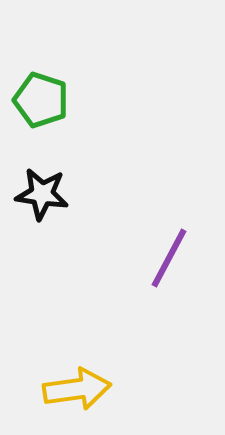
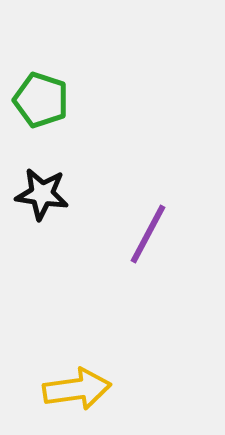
purple line: moved 21 px left, 24 px up
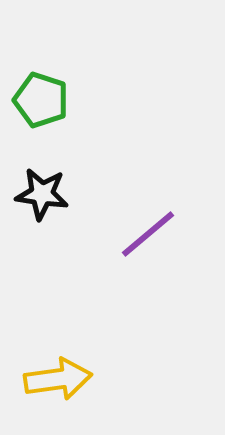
purple line: rotated 22 degrees clockwise
yellow arrow: moved 19 px left, 10 px up
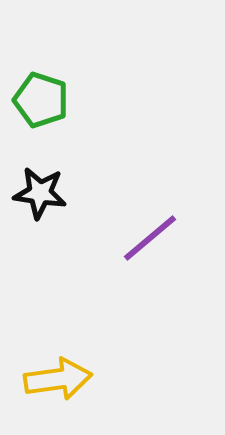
black star: moved 2 px left, 1 px up
purple line: moved 2 px right, 4 px down
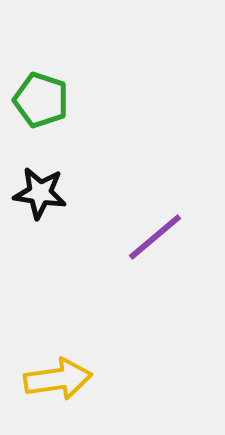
purple line: moved 5 px right, 1 px up
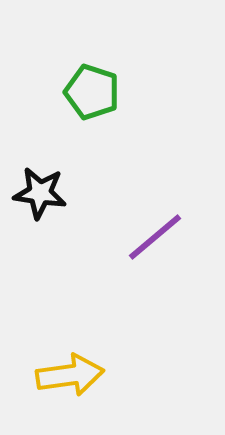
green pentagon: moved 51 px right, 8 px up
yellow arrow: moved 12 px right, 4 px up
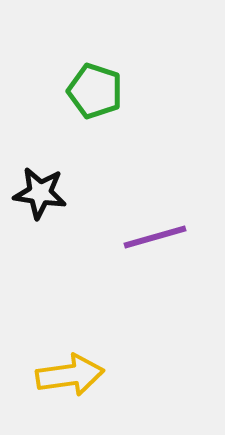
green pentagon: moved 3 px right, 1 px up
purple line: rotated 24 degrees clockwise
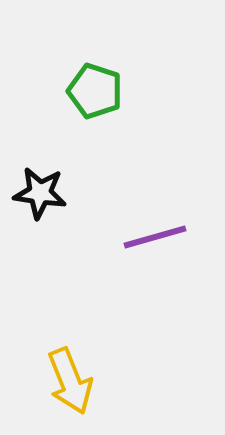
yellow arrow: moved 6 px down; rotated 76 degrees clockwise
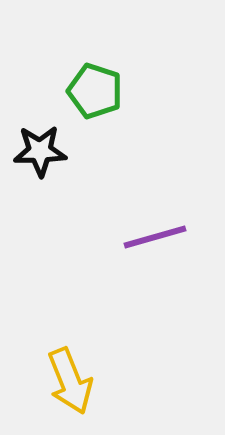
black star: moved 42 px up; rotated 10 degrees counterclockwise
